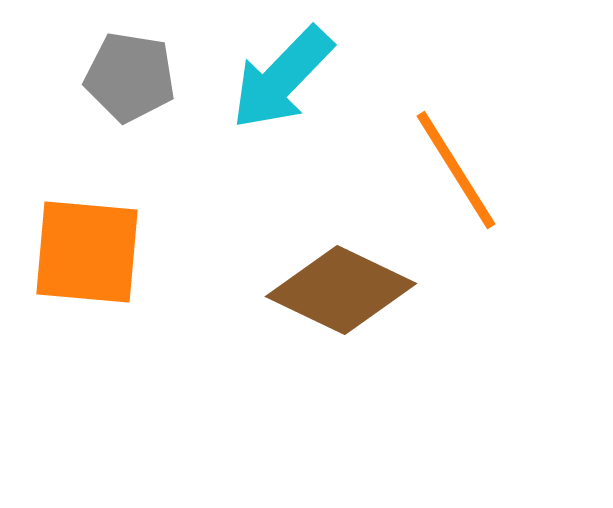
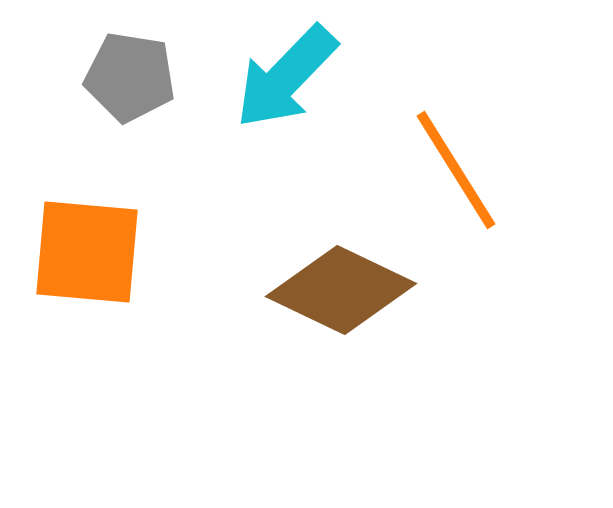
cyan arrow: moved 4 px right, 1 px up
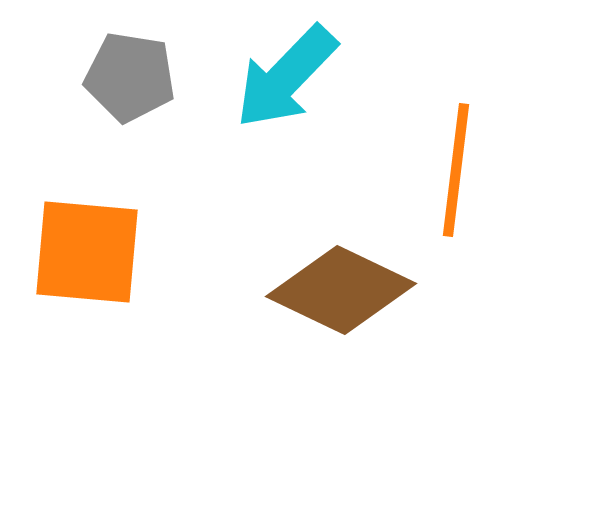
orange line: rotated 39 degrees clockwise
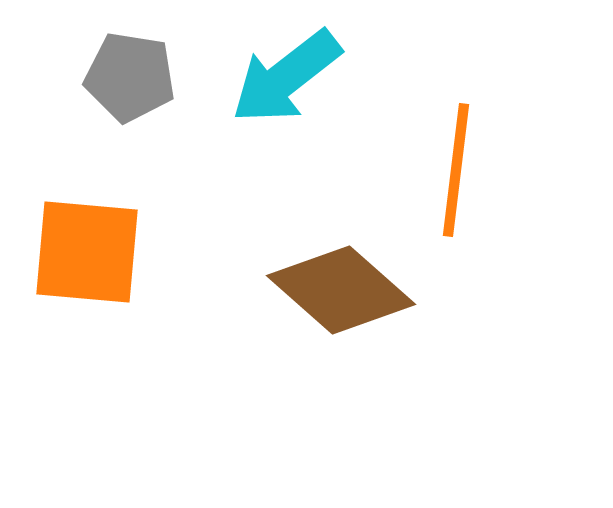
cyan arrow: rotated 8 degrees clockwise
brown diamond: rotated 16 degrees clockwise
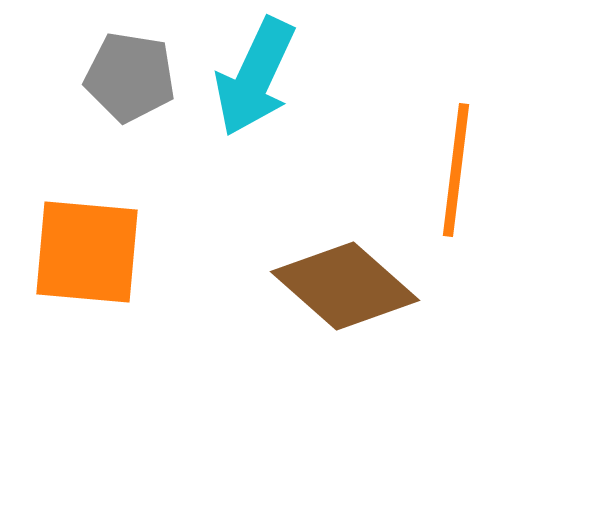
cyan arrow: moved 31 px left; rotated 27 degrees counterclockwise
brown diamond: moved 4 px right, 4 px up
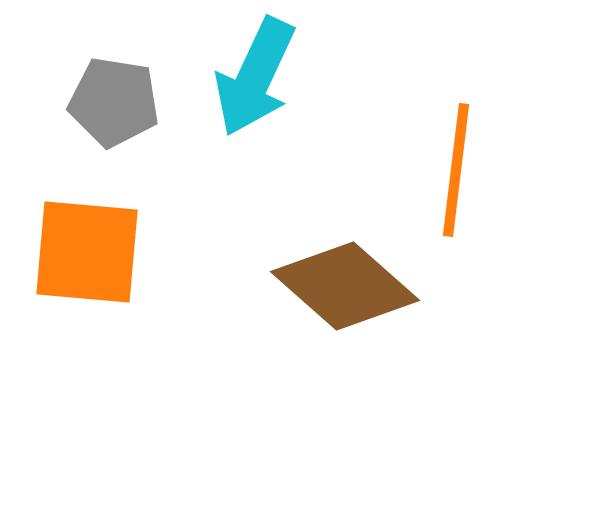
gray pentagon: moved 16 px left, 25 px down
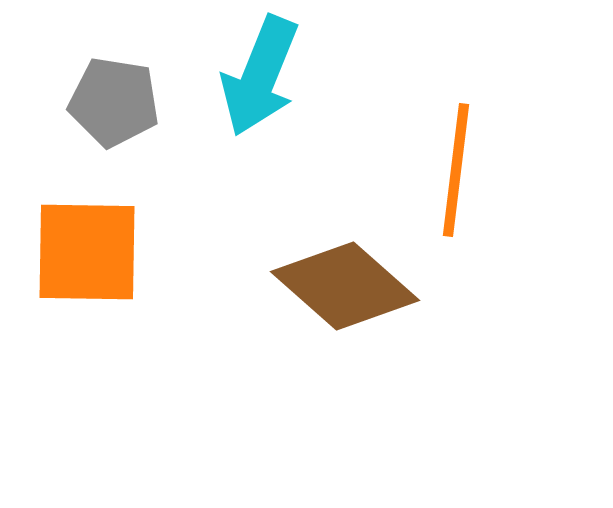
cyan arrow: moved 5 px right, 1 px up; rotated 3 degrees counterclockwise
orange square: rotated 4 degrees counterclockwise
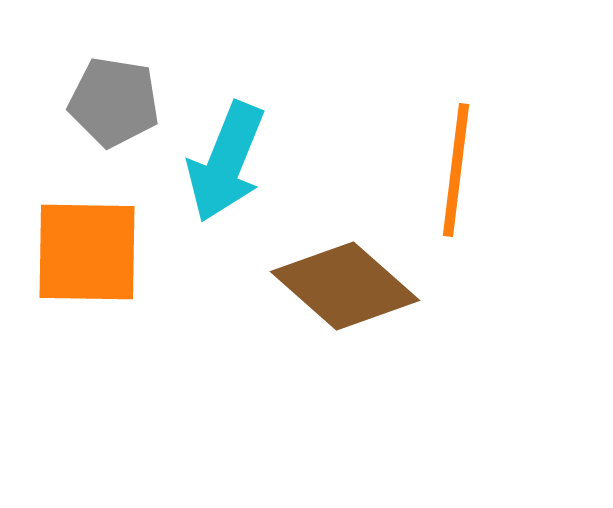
cyan arrow: moved 34 px left, 86 px down
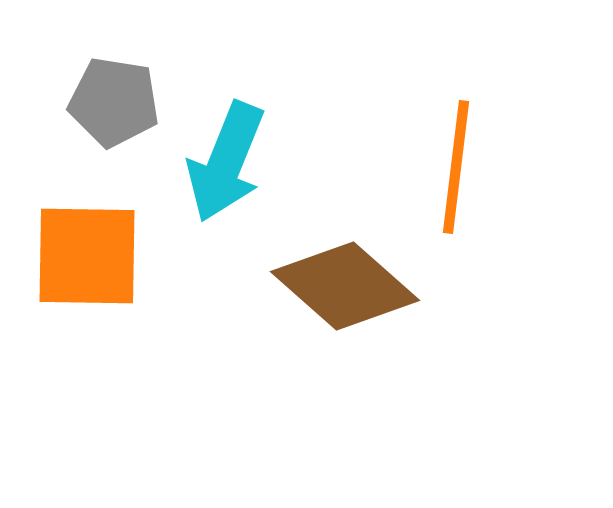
orange line: moved 3 px up
orange square: moved 4 px down
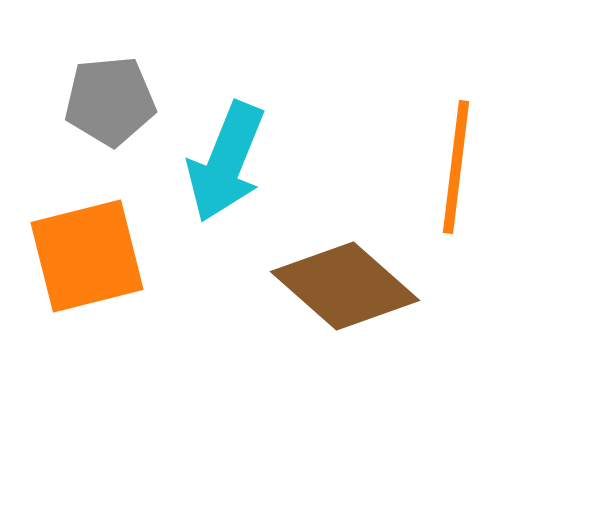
gray pentagon: moved 4 px left, 1 px up; rotated 14 degrees counterclockwise
orange square: rotated 15 degrees counterclockwise
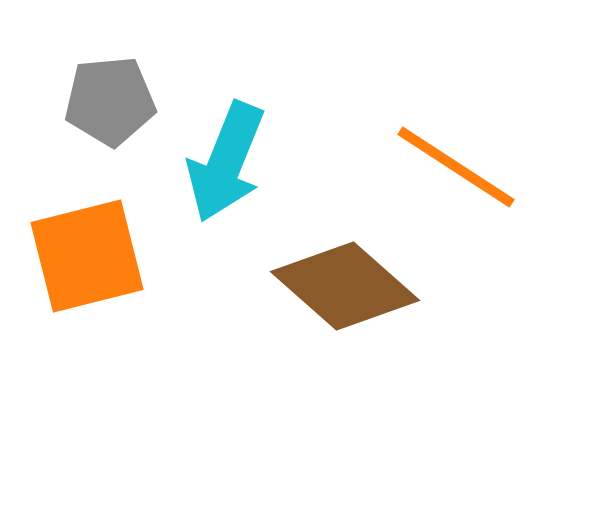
orange line: rotated 64 degrees counterclockwise
